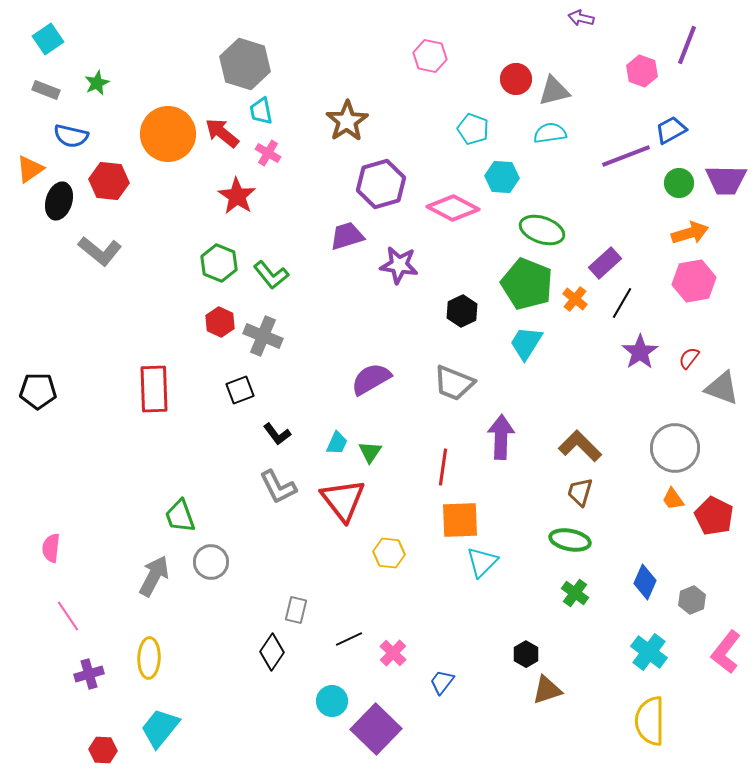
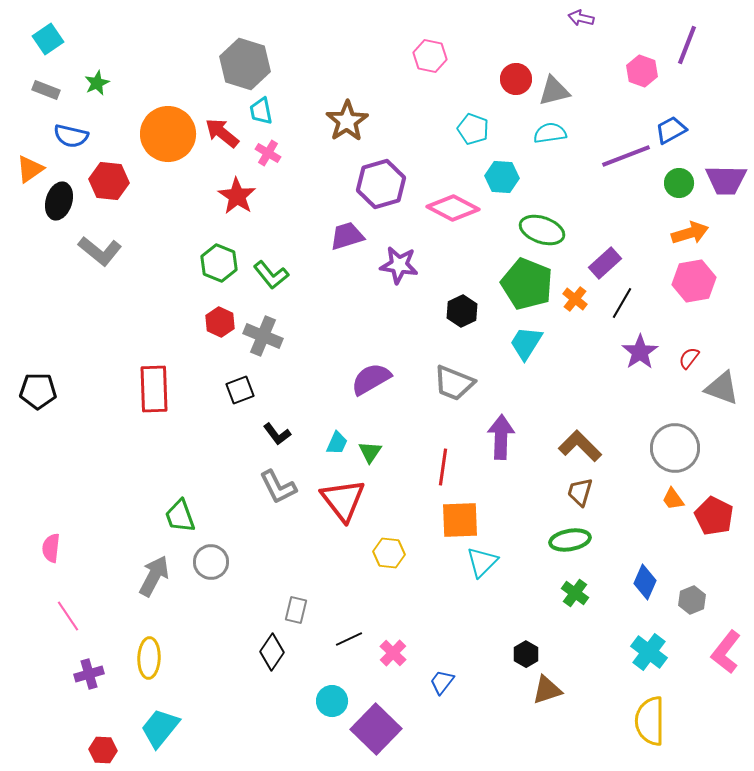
green ellipse at (570, 540): rotated 21 degrees counterclockwise
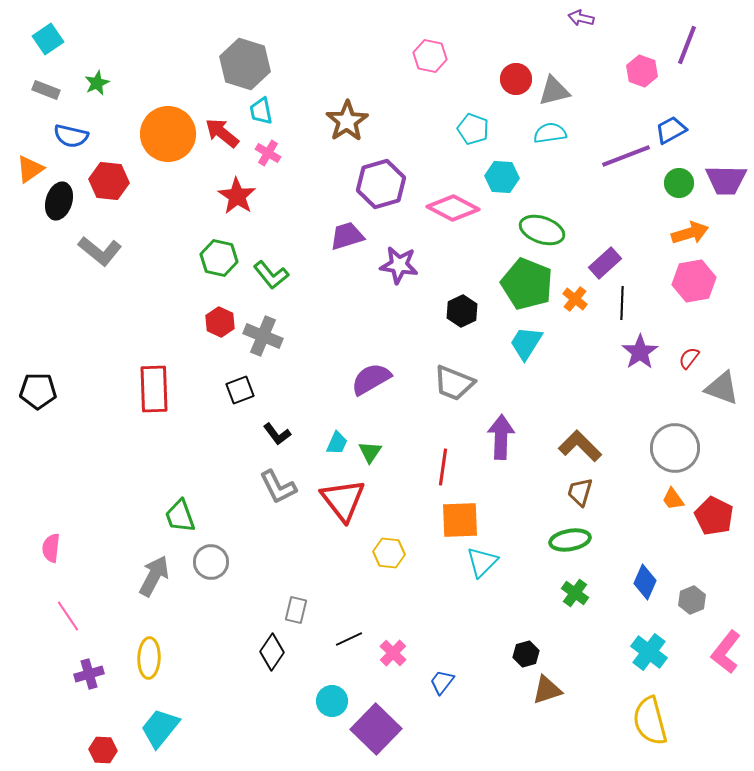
green hexagon at (219, 263): moved 5 px up; rotated 9 degrees counterclockwise
black line at (622, 303): rotated 28 degrees counterclockwise
black hexagon at (526, 654): rotated 15 degrees clockwise
yellow semicircle at (650, 721): rotated 15 degrees counterclockwise
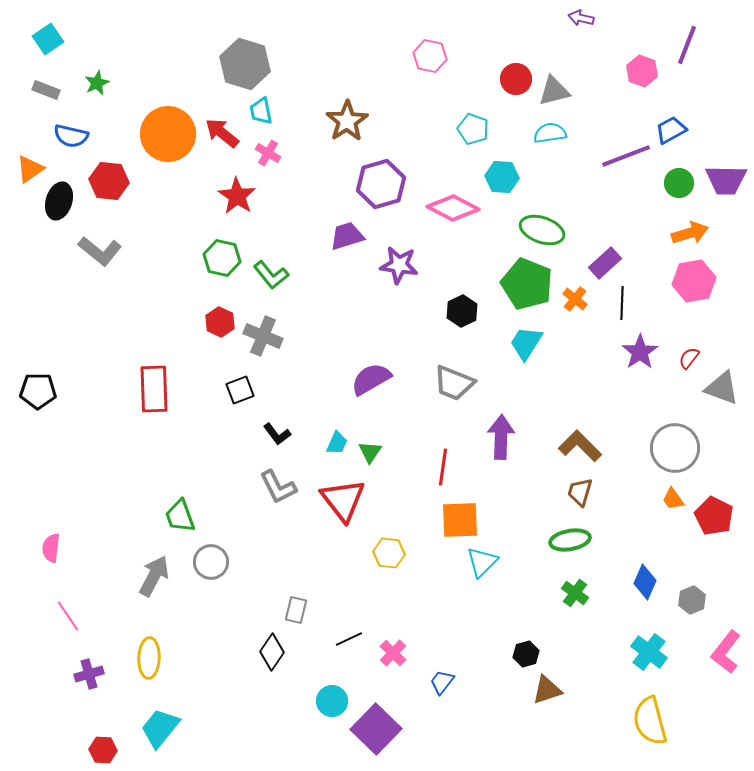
green hexagon at (219, 258): moved 3 px right
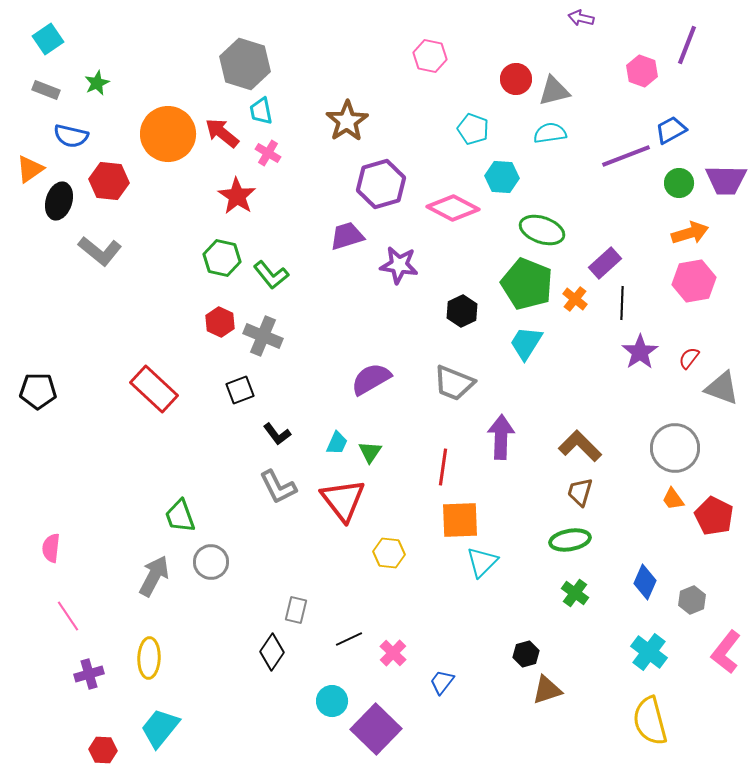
red rectangle at (154, 389): rotated 45 degrees counterclockwise
